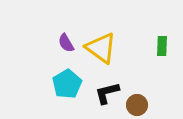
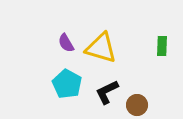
yellow triangle: rotated 20 degrees counterclockwise
cyan pentagon: rotated 12 degrees counterclockwise
black L-shape: moved 1 px up; rotated 12 degrees counterclockwise
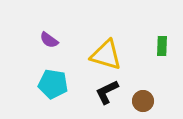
purple semicircle: moved 17 px left, 3 px up; rotated 24 degrees counterclockwise
yellow triangle: moved 5 px right, 7 px down
cyan pentagon: moved 14 px left; rotated 20 degrees counterclockwise
brown circle: moved 6 px right, 4 px up
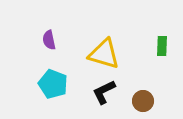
purple semicircle: rotated 42 degrees clockwise
yellow triangle: moved 2 px left, 1 px up
cyan pentagon: rotated 12 degrees clockwise
black L-shape: moved 3 px left
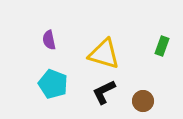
green rectangle: rotated 18 degrees clockwise
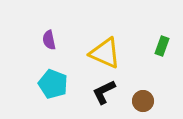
yellow triangle: moved 1 px right, 1 px up; rotated 8 degrees clockwise
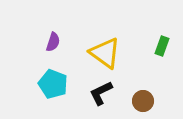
purple semicircle: moved 4 px right, 2 px down; rotated 150 degrees counterclockwise
yellow triangle: rotated 12 degrees clockwise
black L-shape: moved 3 px left, 1 px down
